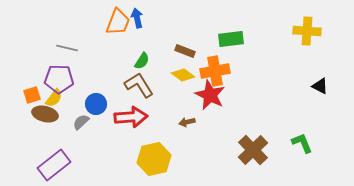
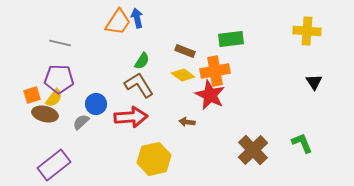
orange trapezoid: rotated 12 degrees clockwise
gray line: moved 7 px left, 5 px up
black triangle: moved 6 px left, 4 px up; rotated 30 degrees clockwise
brown arrow: rotated 21 degrees clockwise
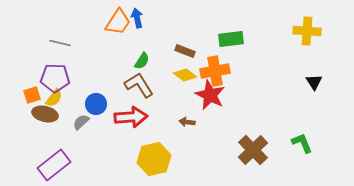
yellow diamond: moved 2 px right
purple pentagon: moved 4 px left, 1 px up
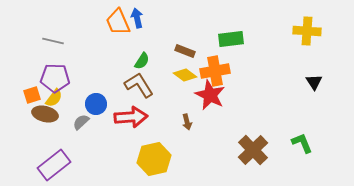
orange trapezoid: rotated 124 degrees clockwise
gray line: moved 7 px left, 2 px up
brown arrow: rotated 112 degrees counterclockwise
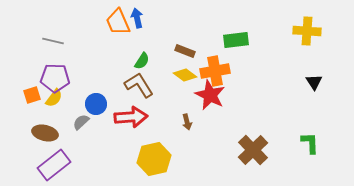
green rectangle: moved 5 px right, 1 px down
brown ellipse: moved 19 px down
green L-shape: moved 8 px right; rotated 20 degrees clockwise
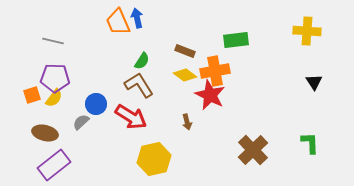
red arrow: rotated 36 degrees clockwise
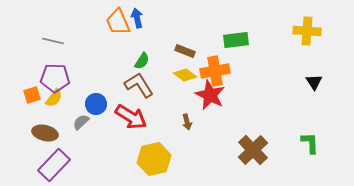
purple rectangle: rotated 8 degrees counterclockwise
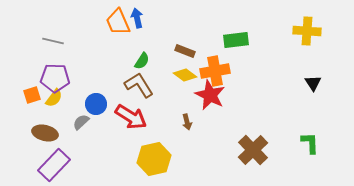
black triangle: moved 1 px left, 1 px down
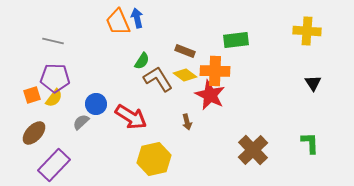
orange cross: rotated 12 degrees clockwise
brown L-shape: moved 19 px right, 6 px up
brown ellipse: moved 11 px left; rotated 60 degrees counterclockwise
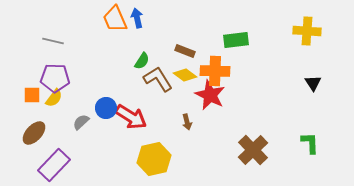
orange trapezoid: moved 3 px left, 3 px up
orange square: rotated 18 degrees clockwise
blue circle: moved 10 px right, 4 px down
